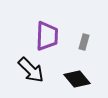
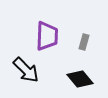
black arrow: moved 5 px left
black diamond: moved 3 px right
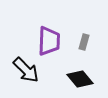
purple trapezoid: moved 2 px right, 5 px down
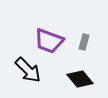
purple trapezoid: rotated 108 degrees clockwise
black arrow: moved 2 px right
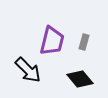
purple trapezoid: moved 3 px right; rotated 96 degrees counterclockwise
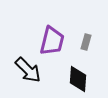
gray rectangle: moved 2 px right
black diamond: moved 2 px left; rotated 44 degrees clockwise
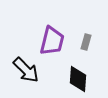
black arrow: moved 2 px left
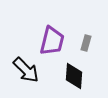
gray rectangle: moved 1 px down
black diamond: moved 4 px left, 3 px up
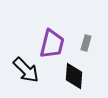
purple trapezoid: moved 3 px down
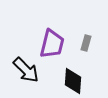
black diamond: moved 1 px left, 5 px down
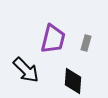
purple trapezoid: moved 1 px right, 5 px up
